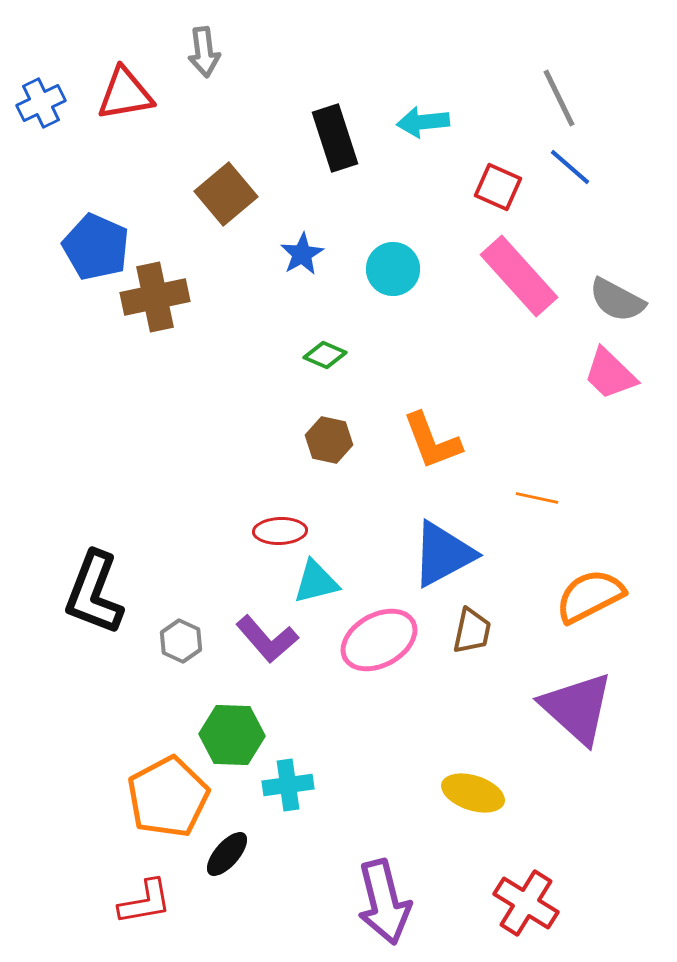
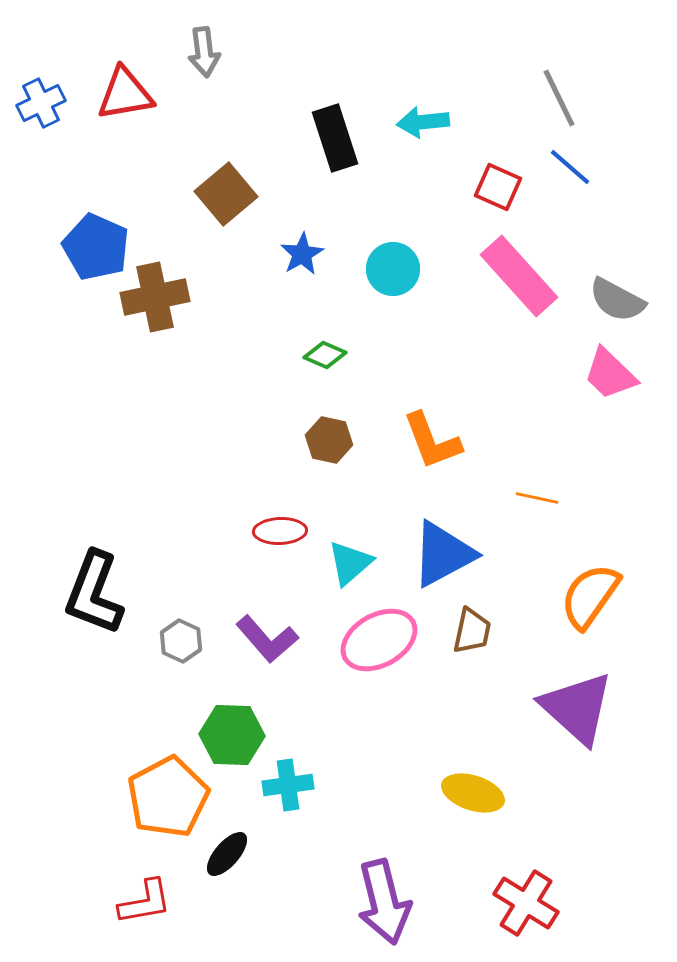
cyan triangle: moved 34 px right, 19 px up; rotated 27 degrees counterclockwise
orange semicircle: rotated 28 degrees counterclockwise
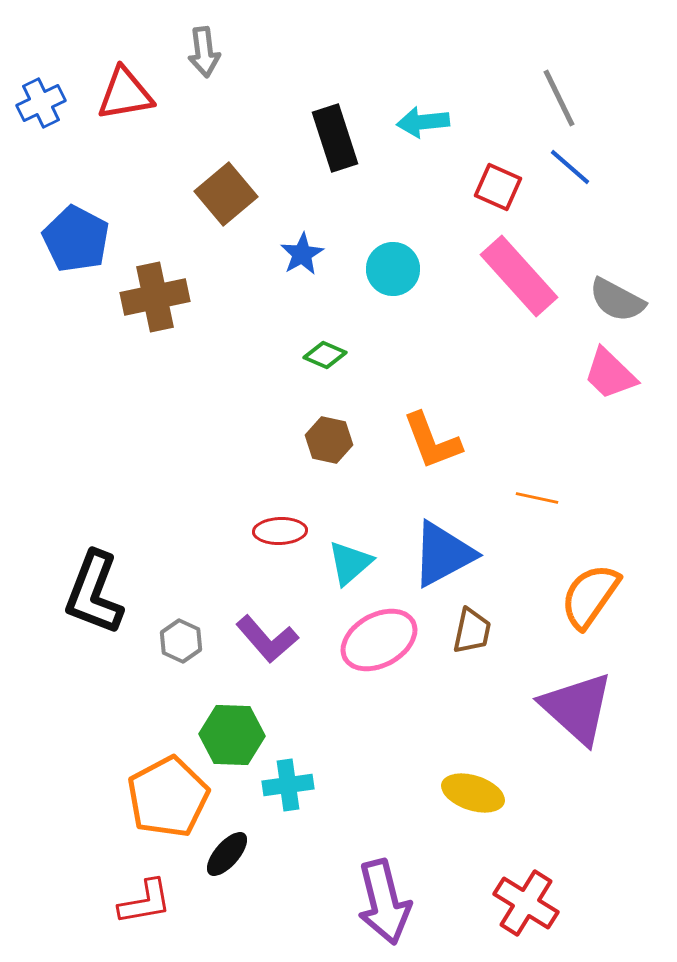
blue pentagon: moved 20 px left, 8 px up; rotated 4 degrees clockwise
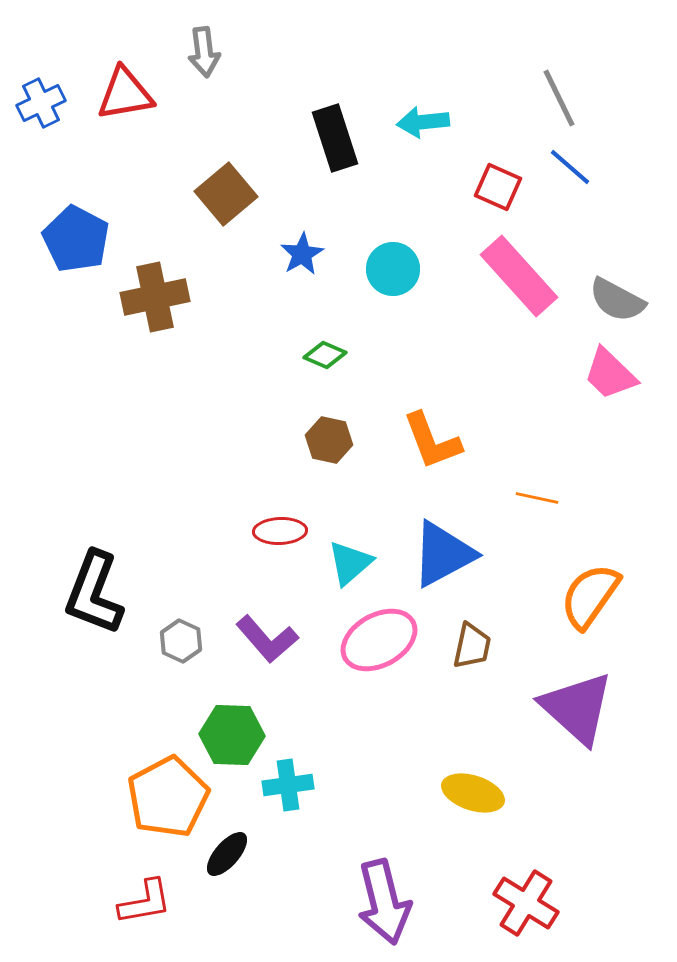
brown trapezoid: moved 15 px down
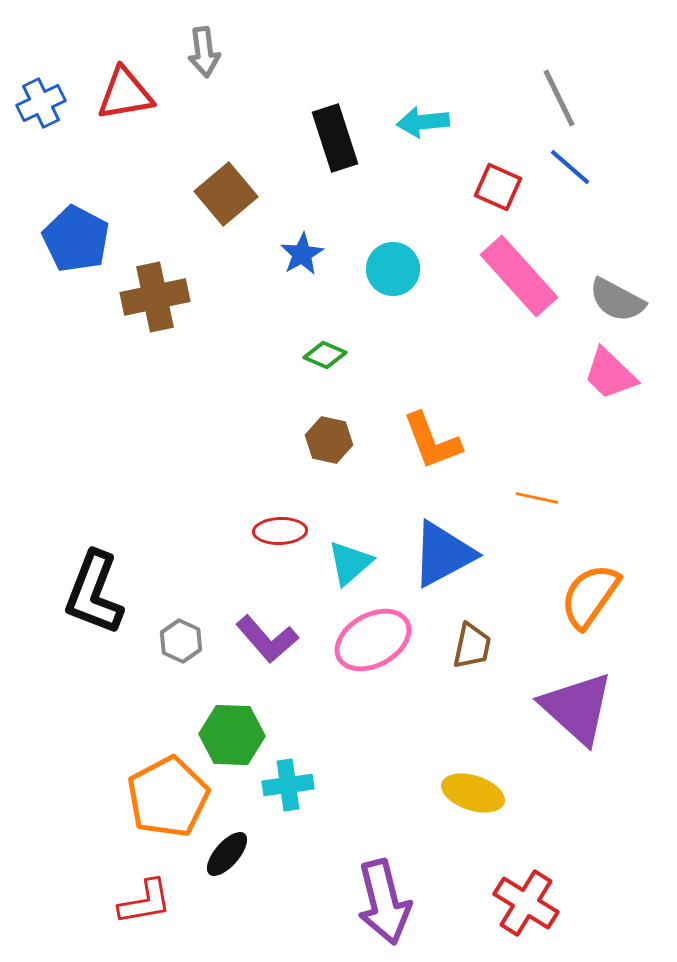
pink ellipse: moved 6 px left
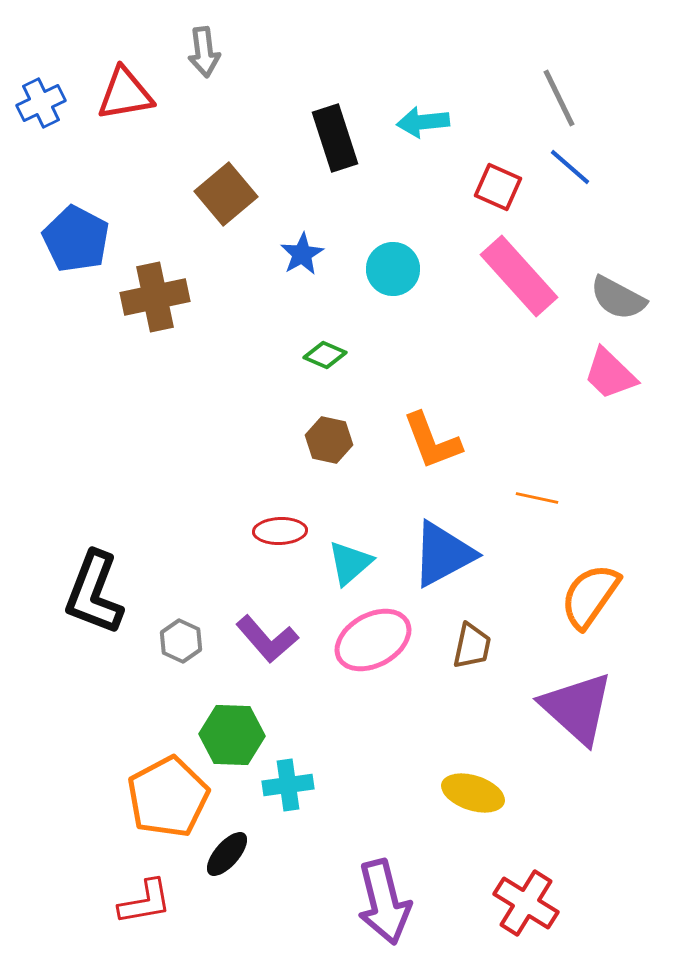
gray semicircle: moved 1 px right, 2 px up
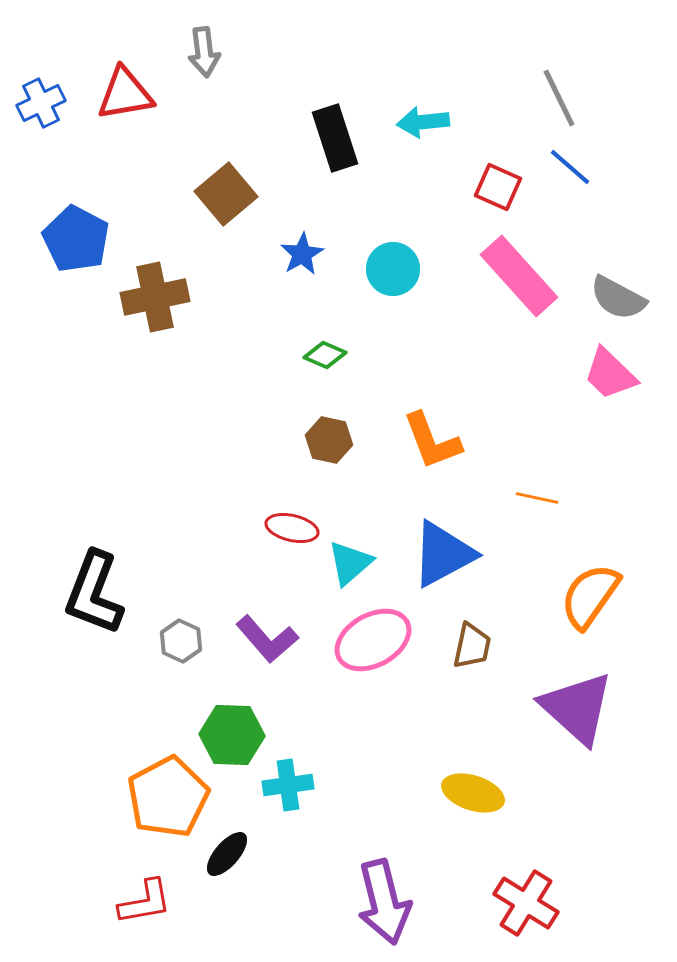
red ellipse: moved 12 px right, 3 px up; rotated 15 degrees clockwise
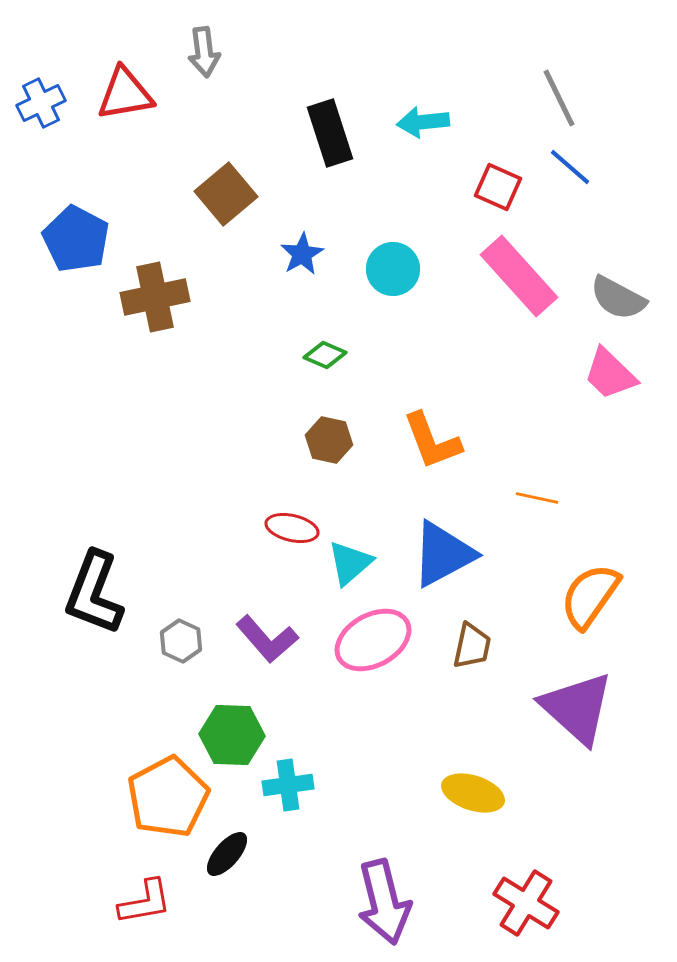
black rectangle: moved 5 px left, 5 px up
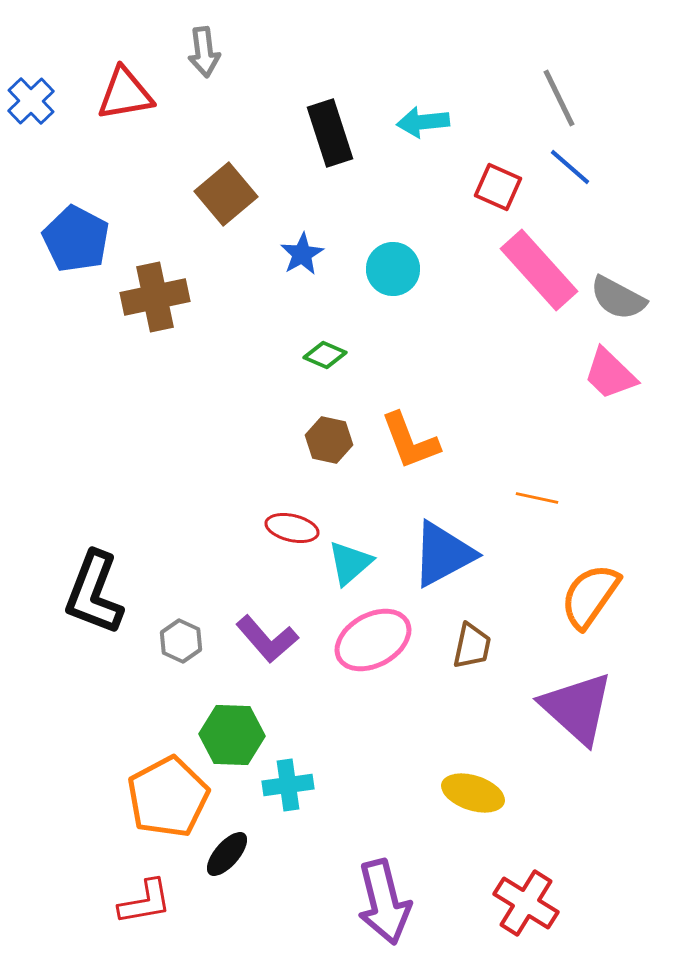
blue cross: moved 10 px left, 2 px up; rotated 18 degrees counterclockwise
pink rectangle: moved 20 px right, 6 px up
orange L-shape: moved 22 px left
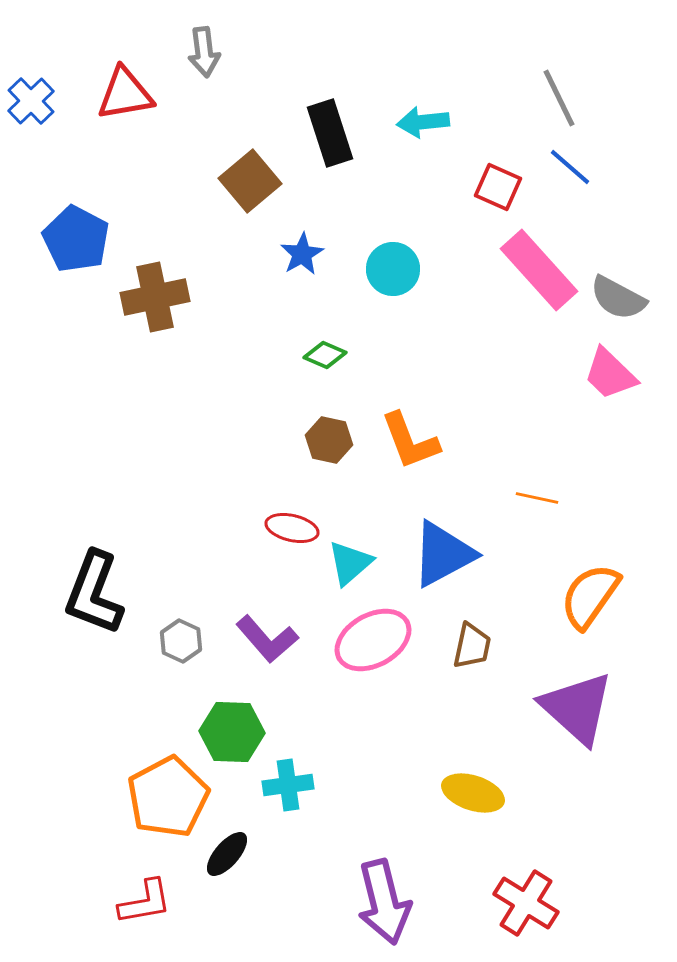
brown square: moved 24 px right, 13 px up
green hexagon: moved 3 px up
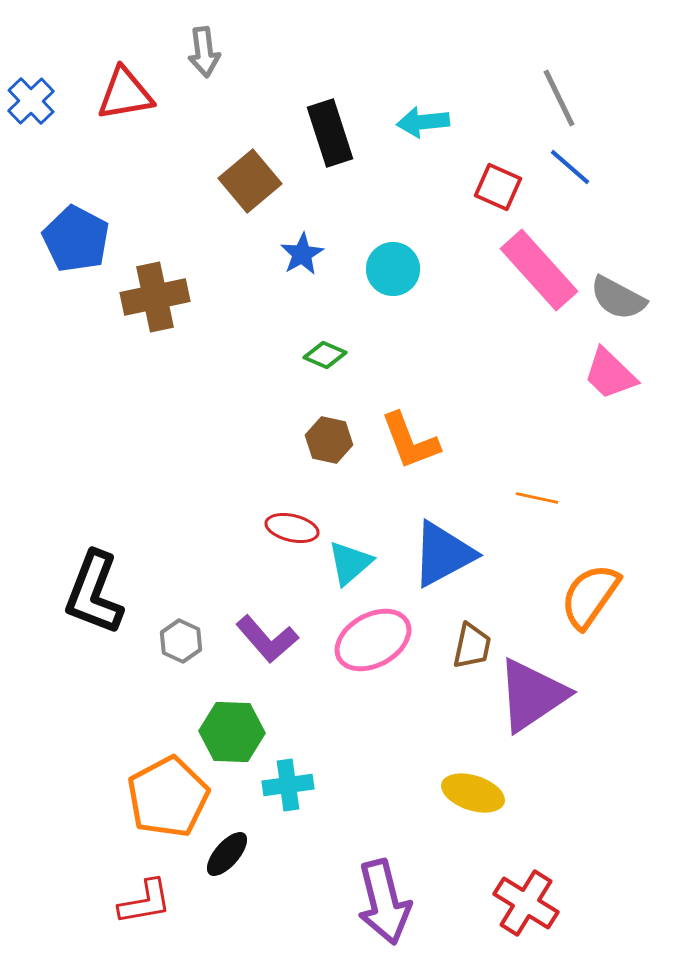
purple triangle: moved 45 px left, 13 px up; rotated 44 degrees clockwise
